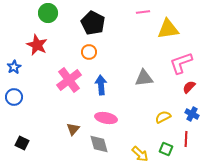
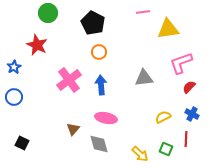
orange circle: moved 10 px right
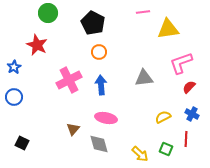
pink cross: rotated 10 degrees clockwise
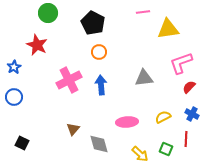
pink ellipse: moved 21 px right, 4 px down; rotated 15 degrees counterclockwise
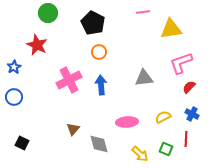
yellow triangle: moved 3 px right
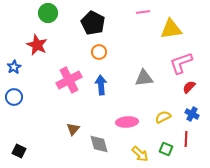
black square: moved 3 px left, 8 px down
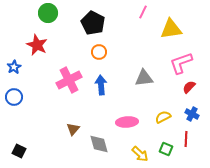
pink line: rotated 56 degrees counterclockwise
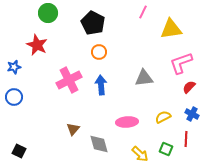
blue star: rotated 16 degrees clockwise
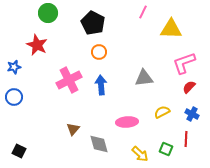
yellow triangle: rotated 10 degrees clockwise
pink L-shape: moved 3 px right
yellow semicircle: moved 1 px left, 5 px up
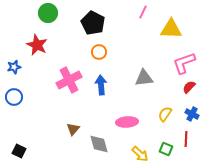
yellow semicircle: moved 3 px right, 2 px down; rotated 28 degrees counterclockwise
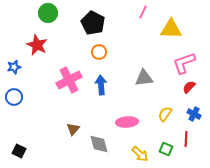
blue cross: moved 2 px right
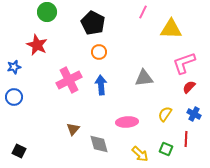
green circle: moved 1 px left, 1 px up
